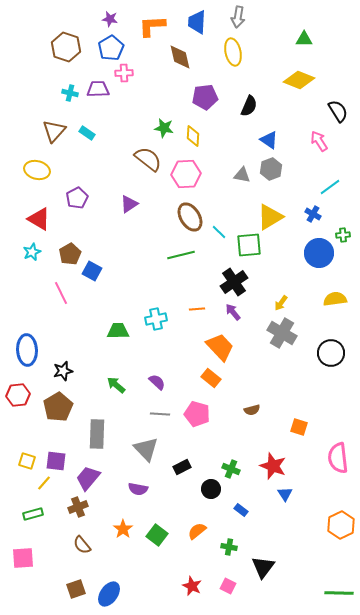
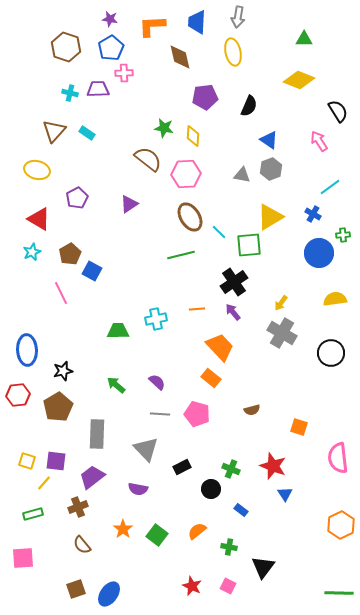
purple trapezoid at (88, 478): moved 4 px right, 1 px up; rotated 12 degrees clockwise
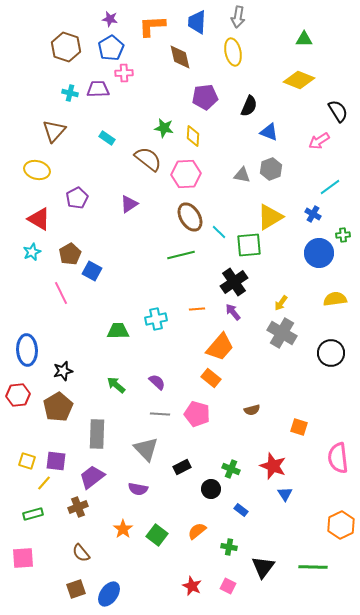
cyan rectangle at (87, 133): moved 20 px right, 5 px down
blue triangle at (269, 140): moved 8 px up; rotated 12 degrees counterclockwise
pink arrow at (319, 141): rotated 90 degrees counterclockwise
orange trapezoid at (220, 347): rotated 84 degrees clockwise
brown semicircle at (82, 545): moved 1 px left, 8 px down
green line at (339, 593): moved 26 px left, 26 px up
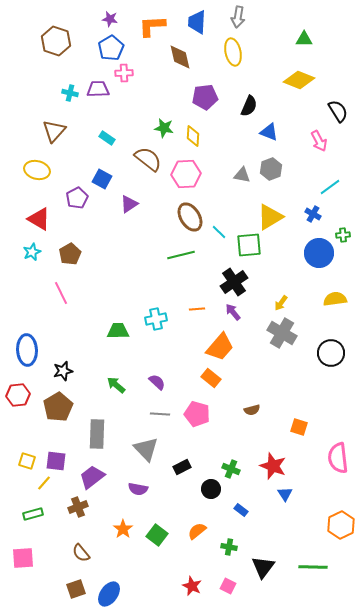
brown hexagon at (66, 47): moved 10 px left, 6 px up
pink arrow at (319, 141): rotated 85 degrees counterclockwise
blue square at (92, 271): moved 10 px right, 92 px up
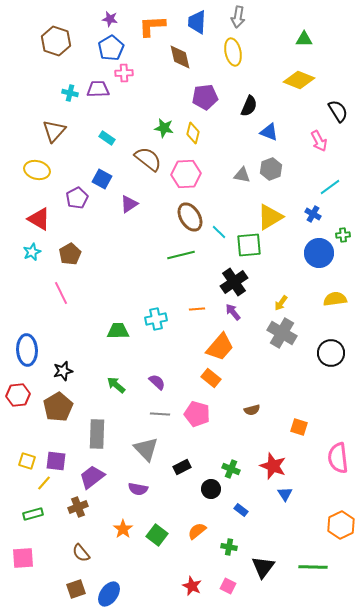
yellow diamond at (193, 136): moved 3 px up; rotated 10 degrees clockwise
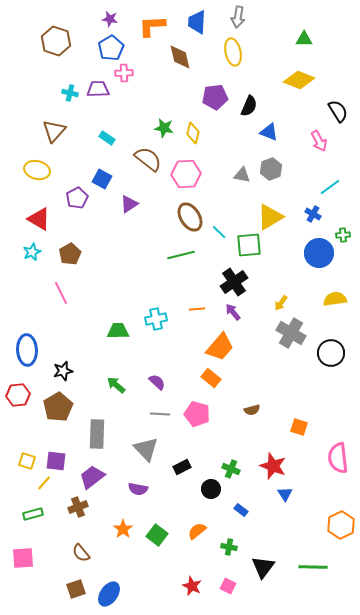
purple pentagon at (205, 97): moved 10 px right
gray cross at (282, 333): moved 9 px right
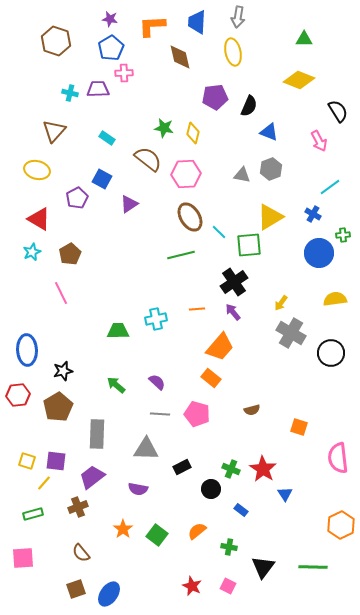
gray triangle at (146, 449): rotated 44 degrees counterclockwise
red star at (273, 466): moved 10 px left, 3 px down; rotated 12 degrees clockwise
